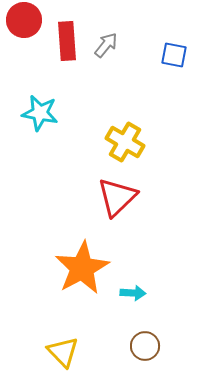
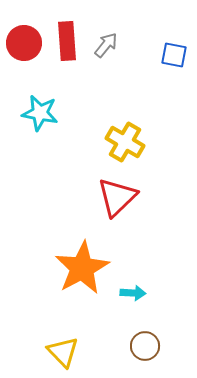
red circle: moved 23 px down
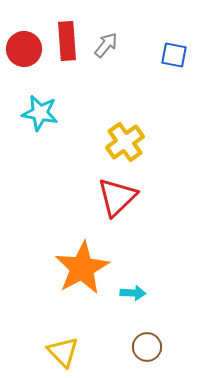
red circle: moved 6 px down
yellow cross: rotated 24 degrees clockwise
brown circle: moved 2 px right, 1 px down
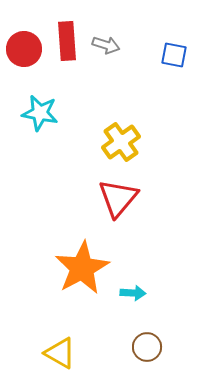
gray arrow: rotated 68 degrees clockwise
yellow cross: moved 4 px left
red triangle: moved 1 px right, 1 px down; rotated 6 degrees counterclockwise
yellow triangle: moved 3 px left, 1 px down; rotated 16 degrees counterclockwise
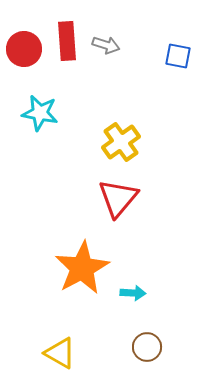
blue square: moved 4 px right, 1 px down
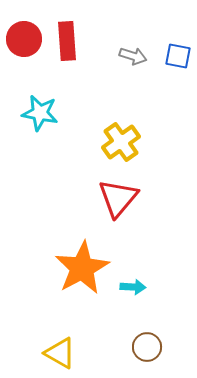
gray arrow: moved 27 px right, 11 px down
red circle: moved 10 px up
cyan arrow: moved 6 px up
